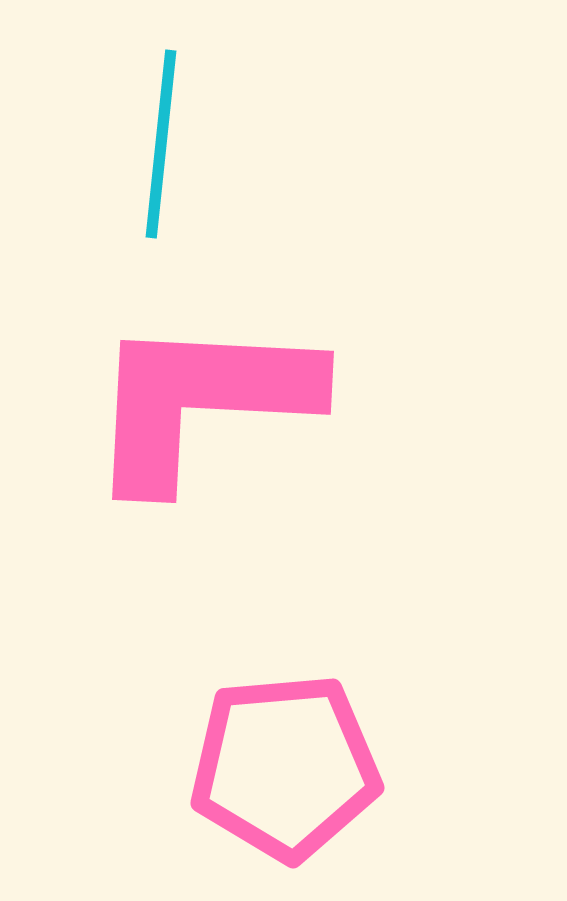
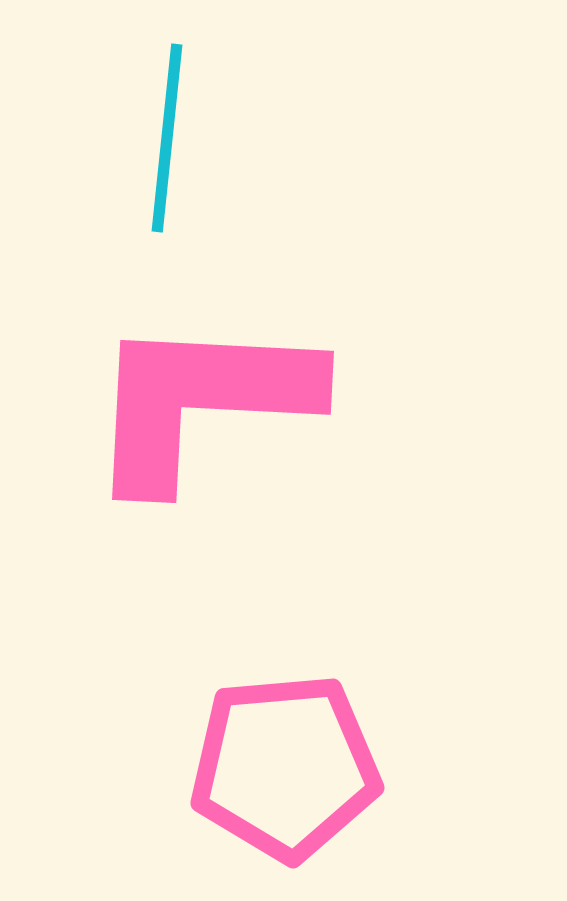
cyan line: moved 6 px right, 6 px up
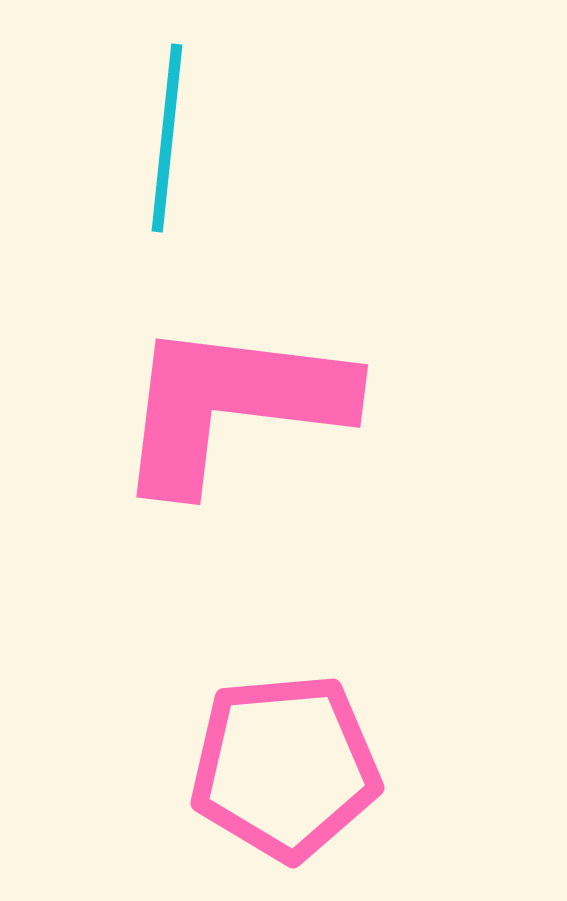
pink L-shape: moved 31 px right, 4 px down; rotated 4 degrees clockwise
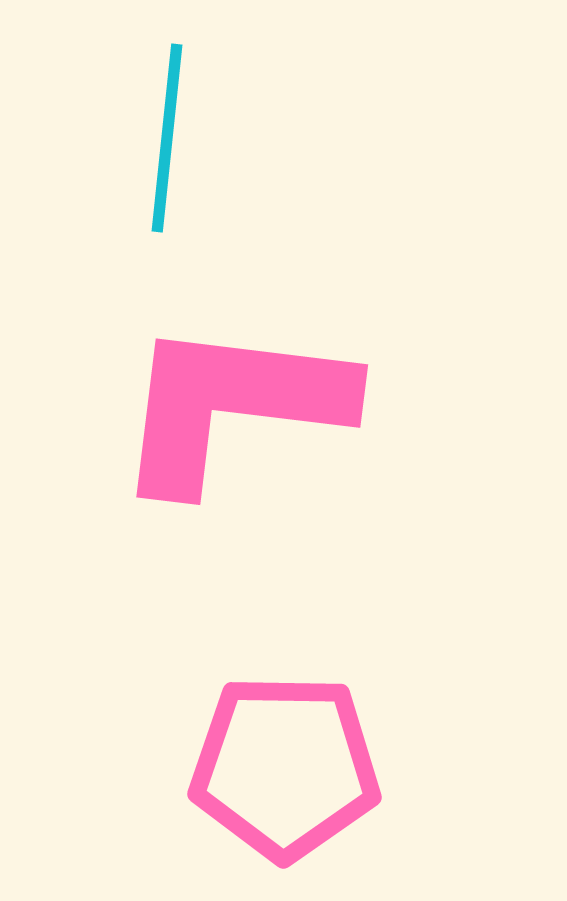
pink pentagon: rotated 6 degrees clockwise
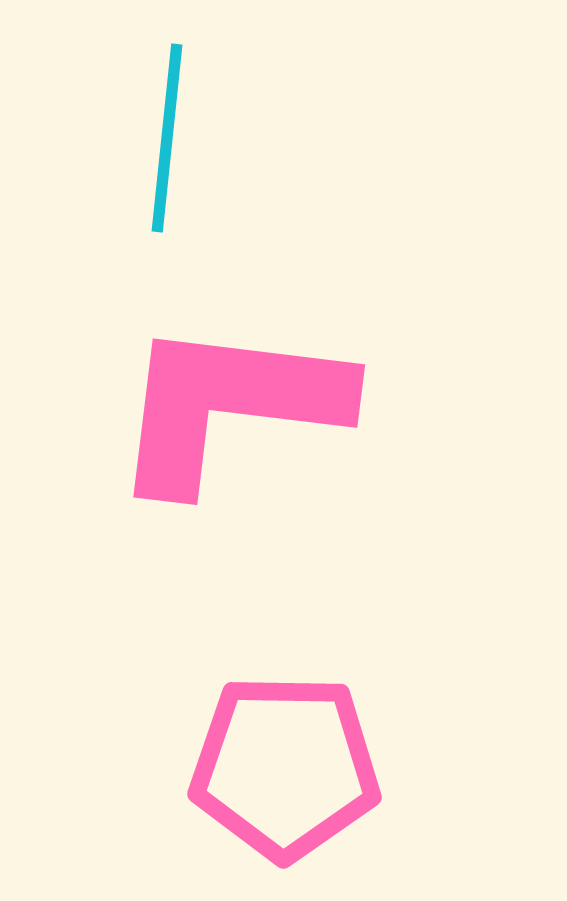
pink L-shape: moved 3 px left
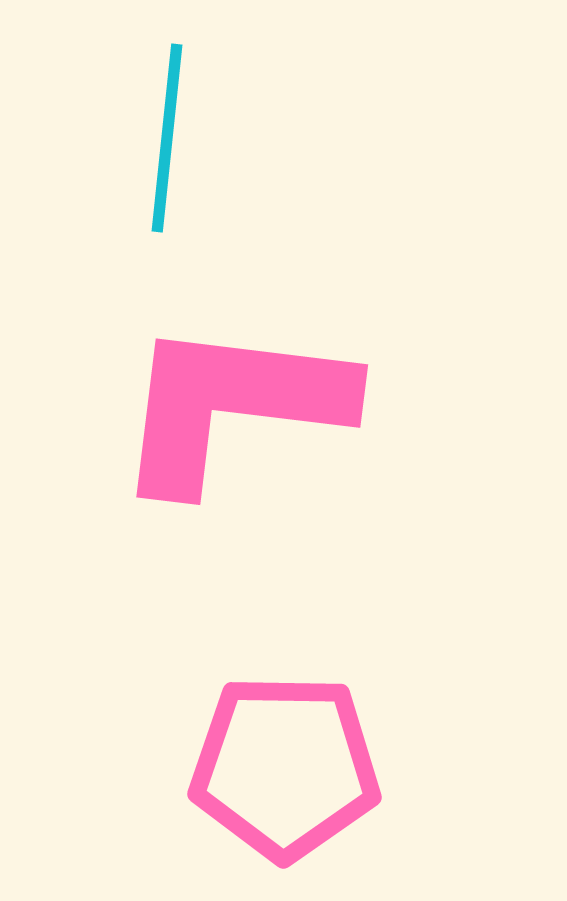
pink L-shape: moved 3 px right
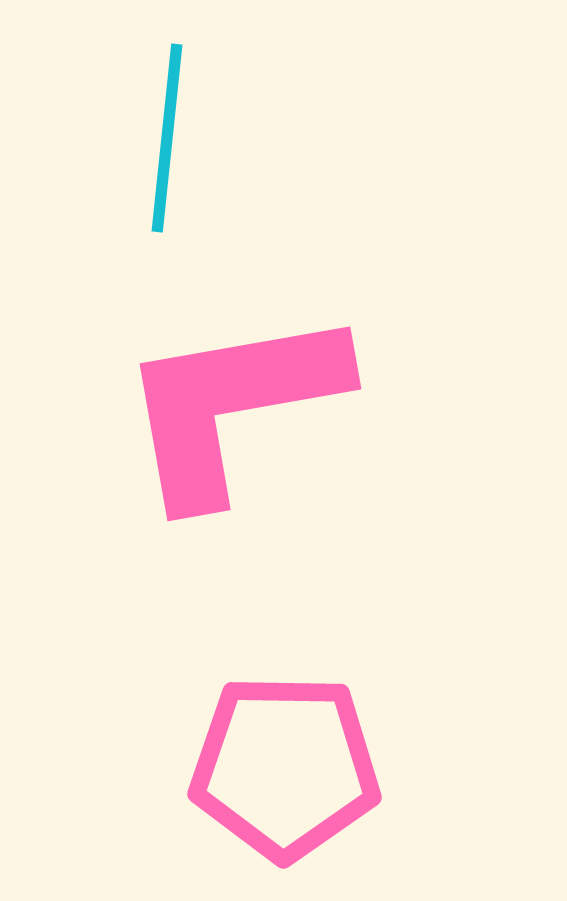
pink L-shape: rotated 17 degrees counterclockwise
